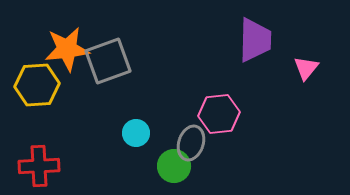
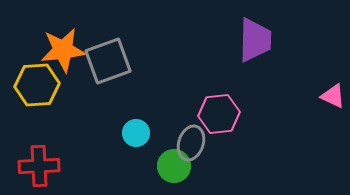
orange star: moved 4 px left, 1 px down
pink triangle: moved 27 px right, 28 px down; rotated 44 degrees counterclockwise
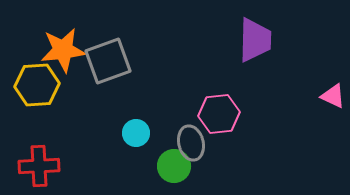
gray ellipse: rotated 32 degrees counterclockwise
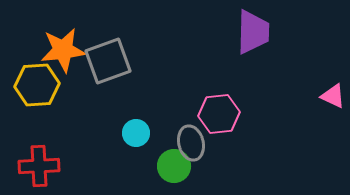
purple trapezoid: moved 2 px left, 8 px up
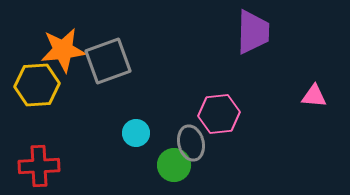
pink triangle: moved 19 px left; rotated 20 degrees counterclockwise
green circle: moved 1 px up
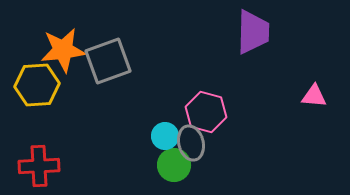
pink hexagon: moved 13 px left, 2 px up; rotated 21 degrees clockwise
cyan circle: moved 29 px right, 3 px down
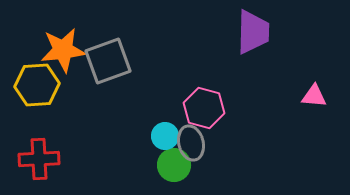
pink hexagon: moved 2 px left, 4 px up
red cross: moved 7 px up
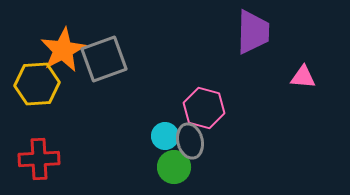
orange star: rotated 21 degrees counterclockwise
gray square: moved 4 px left, 2 px up
yellow hexagon: moved 1 px up
pink triangle: moved 11 px left, 19 px up
gray ellipse: moved 1 px left, 2 px up
green circle: moved 2 px down
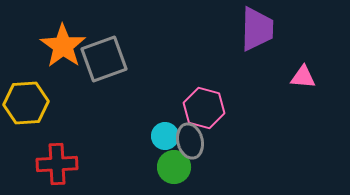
purple trapezoid: moved 4 px right, 3 px up
orange star: moved 4 px up; rotated 9 degrees counterclockwise
yellow hexagon: moved 11 px left, 19 px down
red cross: moved 18 px right, 5 px down
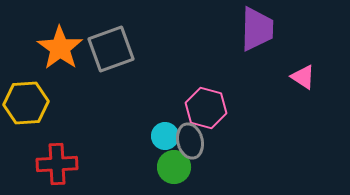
orange star: moved 3 px left, 2 px down
gray square: moved 7 px right, 10 px up
pink triangle: rotated 28 degrees clockwise
pink hexagon: moved 2 px right
